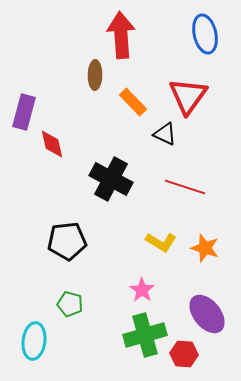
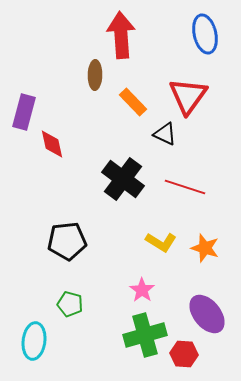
black cross: moved 12 px right; rotated 9 degrees clockwise
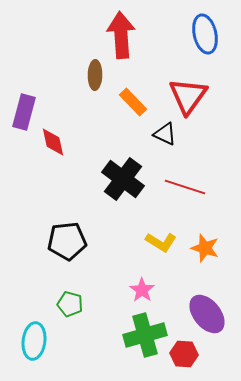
red diamond: moved 1 px right, 2 px up
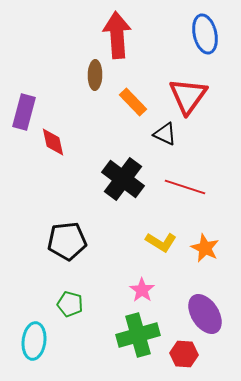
red arrow: moved 4 px left
orange star: rotated 8 degrees clockwise
purple ellipse: moved 2 px left; rotated 6 degrees clockwise
green cross: moved 7 px left
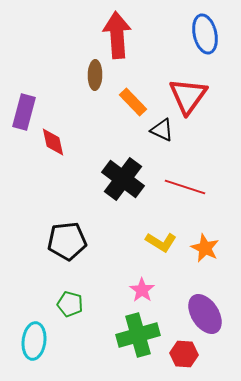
black triangle: moved 3 px left, 4 px up
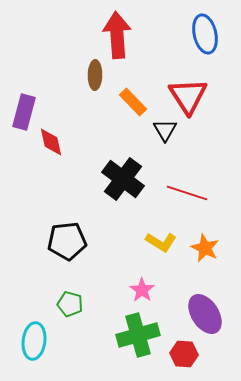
red triangle: rotated 9 degrees counterclockwise
black triangle: moved 3 px right; rotated 35 degrees clockwise
red diamond: moved 2 px left
red line: moved 2 px right, 6 px down
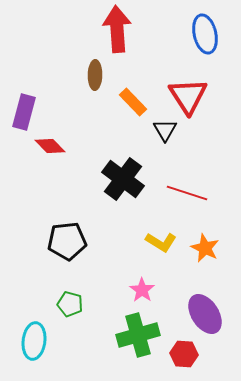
red arrow: moved 6 px up
red diamond: moved 1 px left, 4 px down; rotated 32 degrees counterclockwise
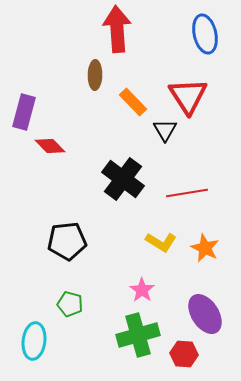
red line: rotated 27 degrees counterclockwise
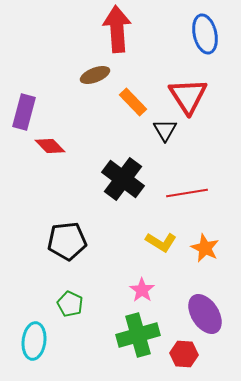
brown ellipse: rotated 68 degrees clockwise
green pentagon: rotated 10 degrees clockwise
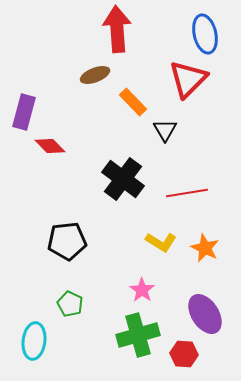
red triangle: moved 17 px up; rotated 18 degrees clockwise
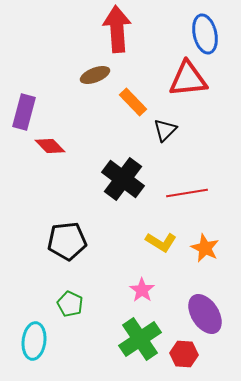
red triangle: rotated 39 degrees clockwise
black triangle: rotated 15 degrees clockwise
green cross: moved 2 px right, 4 px down; rotated 18 degrees counterclockwise
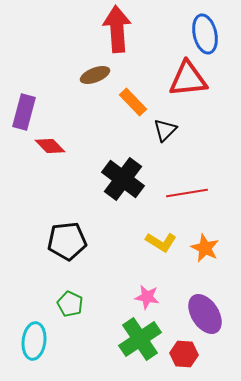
pink star: moved 5 px right, 7 px down; rotated 25 degrees counterclockwise
